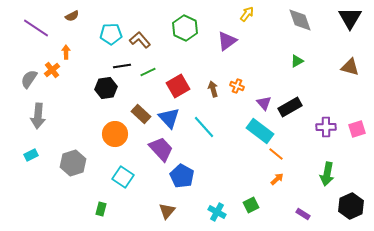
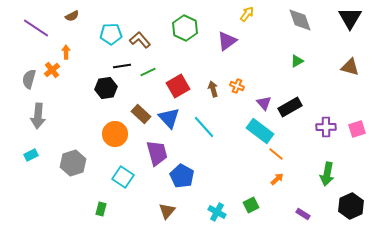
gray semicircle at (29, 79): rotated 18 degrees counterclockwise
purple trapezoid at (161, 149): moved 4 px left, 4 px down; rotated 28 degrees clockwise
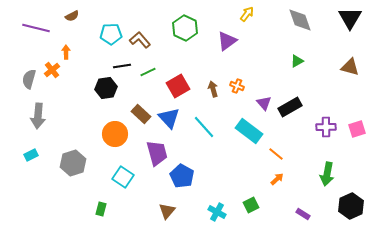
purple line at (36, 28): rotated 20 degrees counterclockwise
cyan rectangle at (260, 131): moved 11 px left
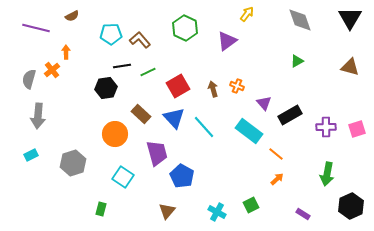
black rectangle at (290, 107): moved 8 px down
blue triangle at (169, 118): moved 5 px right
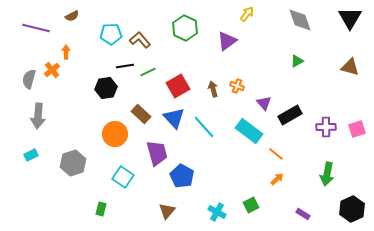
black line at (122, 66): moved 3 px right
black hexagon at (351, 206): moved 1 px right, 3 px down
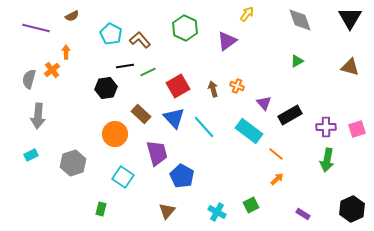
cyan pentagon at (111, 34): rotated 30 degrees clockwise
green arrow at (327, 174): moved 14 px up
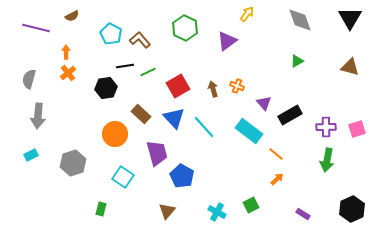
orange cross at (52, 70): moved 16 px right, 3 px down
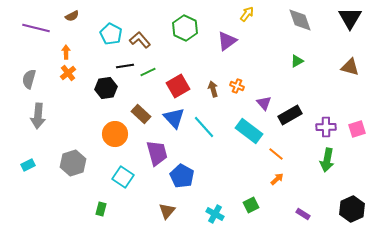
cyan rectangle at (31, 155): moved 3 px left, 10 px down
cyan cross at (217, 212): moved 2 px left, 2 px down
